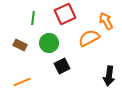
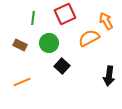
black square: rotated 21 degrees counterclockwise
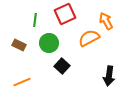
green line: moved 2 px right, 2 px down
brown rectangle: moved 1 px left
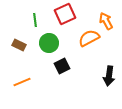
green line: rotated 16 degrees counterclockwise
black square: rotated 21 degrees clockwise
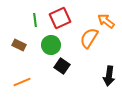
red square: moved 5 px left, 4 px down
orange arrow: rotated 24 degrees counterclockwise
orange semicircle: rotated 30 degrees counterclockwise
green circle: moved 2 px right, 2 px down
black square: rotated 28 degrees counterclockwise
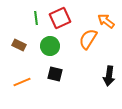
green line: moved 1 px right, 2 px up
orange semicircle: moved 1 px left, 1 px down
green circle: moved 1 px left, 1 px down
black square: moved 7 px left, 8 px down; rotated 21 degrees counterclockwise
